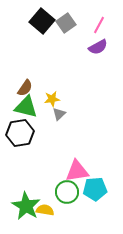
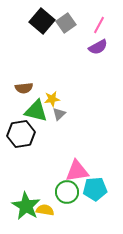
brown semicircle: moved 1 px left; rotated 48 degrees clockwise
green triangle: moved 10 px right, 4 px down
black hexagon: moved 1 px right, 1 px down
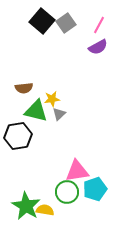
black hexagon: moved 3 px left, 2 px down
cyan pentagon: rotated 15 degrees counterclockwise
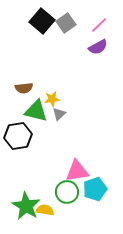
pink line: rotated 18 degrees clockwise
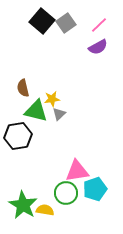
brown semicircle: moved 1 px left; rotated 84 degrees clockwise
green circle: moved 1 px left, 1 px down
green star: moved 3 px left, 1 px up
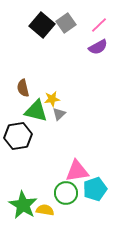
black square: moved 4 px down
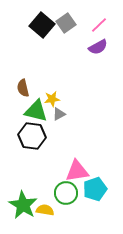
gray triangle: rotated 16 degrees clockwise
black hexagon: moved 14 px right; rotated 16 degrees clockwise
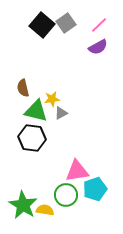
gray triangle: moved 2 px right, 1 px up
black hexagon: moved 2 px down
green circle: moved 2 px down
